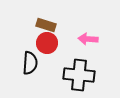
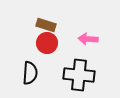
black semicircle: moved 10 px down
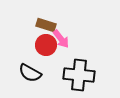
pink arrow: moved 27 px left; rotated 132 degrees counterclockwise
red circle: moved 1 px left, 2 px down
black semicircle: rotated 115 degrees clockwise
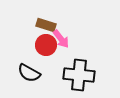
black semicircle: moved 1 px left
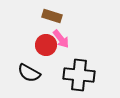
brown rectangle: moved 6 px right, 9 px up
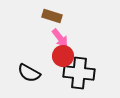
pink arrow: moved 1 px left, 1 px up
red circle: moved 17 px right, 11 px down
black cross: moved 2 px up
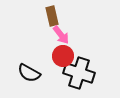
brown rectangle: rotated 60 degrees clockwise
pink arrow: moved 1 px right, 3 px up
black cross: rotated 12 degrees clockwise
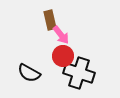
brown rectangle: moved 2 px left, 4 px down
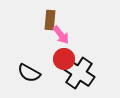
brown rectangle: rotated 18 degrees clockwise
red circle: moved 1 px right, 3 px down
black cross: rotated 16 degrees clockwise
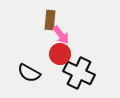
red circle: moved 4 px left, 5 px up
black cross: rotated 8 degrees counterclockwise
